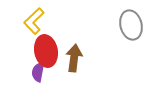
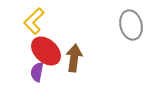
red ellipse: rotated 36 degrees counterclockwise
purple semicircle: moved 1 px left
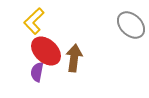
gray ellipse: rotated 32 degrees counterclockwise
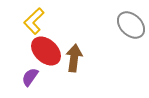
purple semicircle: moved 7 px left, 5 px down; rotated 24 degrees clockwise
